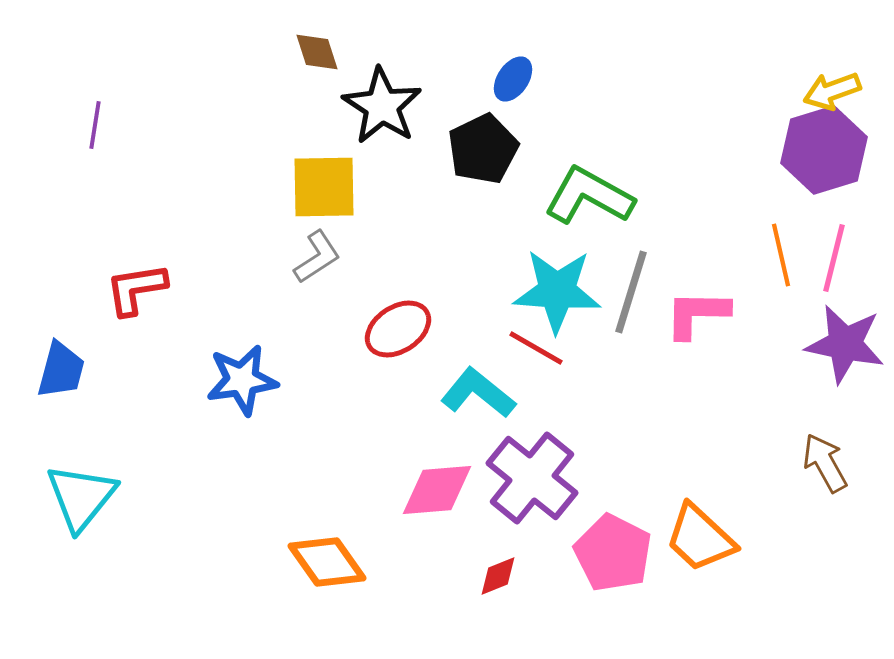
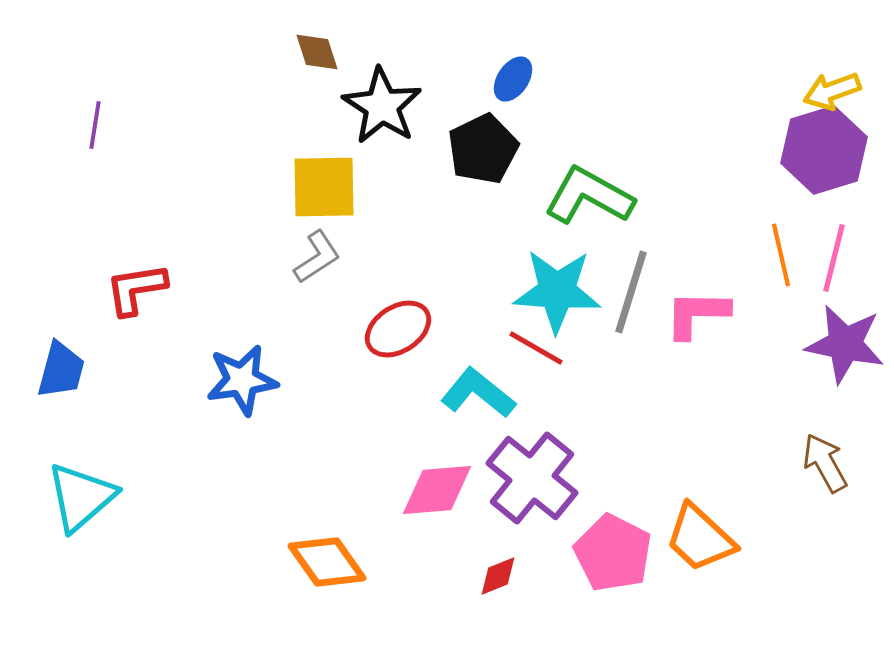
cyan triangle: rotated 10 degrees clockwise
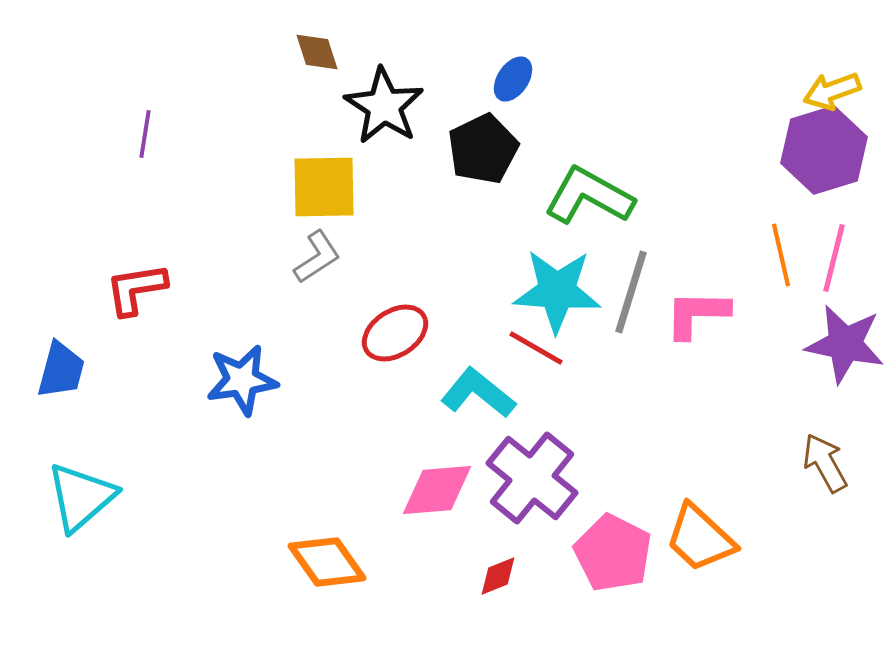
black star: moved 2 px right
purple line: moved 50 px right, 9 px down
red ellipse: moved 3 px left, 4 px down
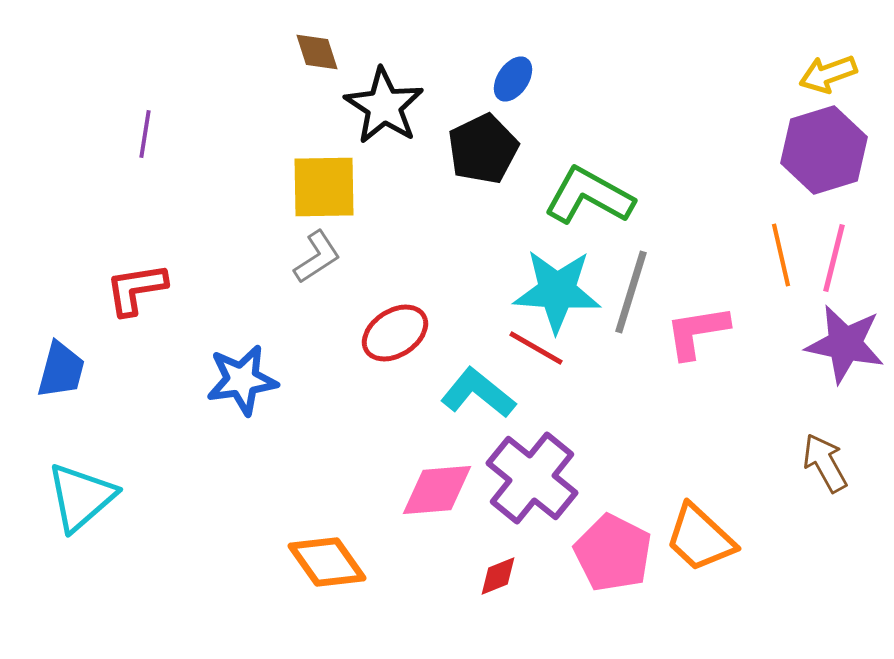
yellow arrow: moved 4 px left, 17 px up
pink L-shape: moved 18 px down; rotated 10 degrees counterclockwise
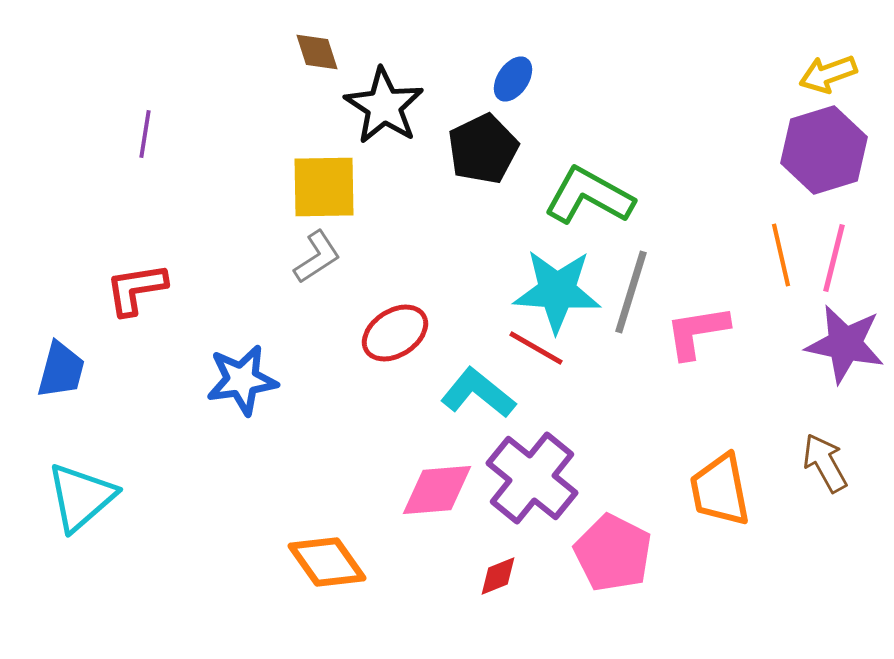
orange trapezoid: moved 20 px right, 48 px up; rotated 36 degrees clockwise
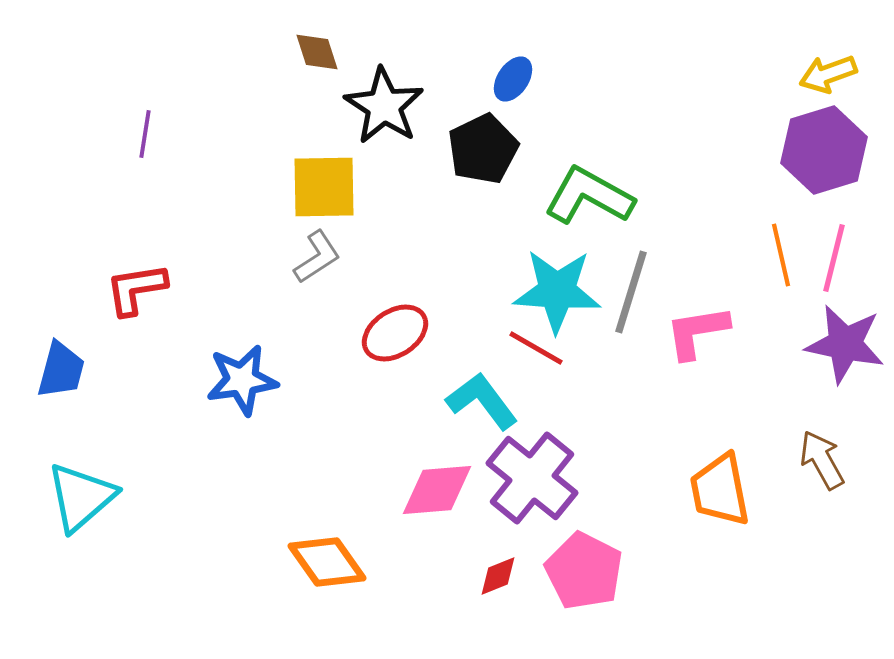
cyan L-shape: moved 4 px right, 8 px down; rotated 14 degrees clockwise
brown arrow: moved 3 px left, 3 px up
pink pentagon: moved 29 px left, 18 px down
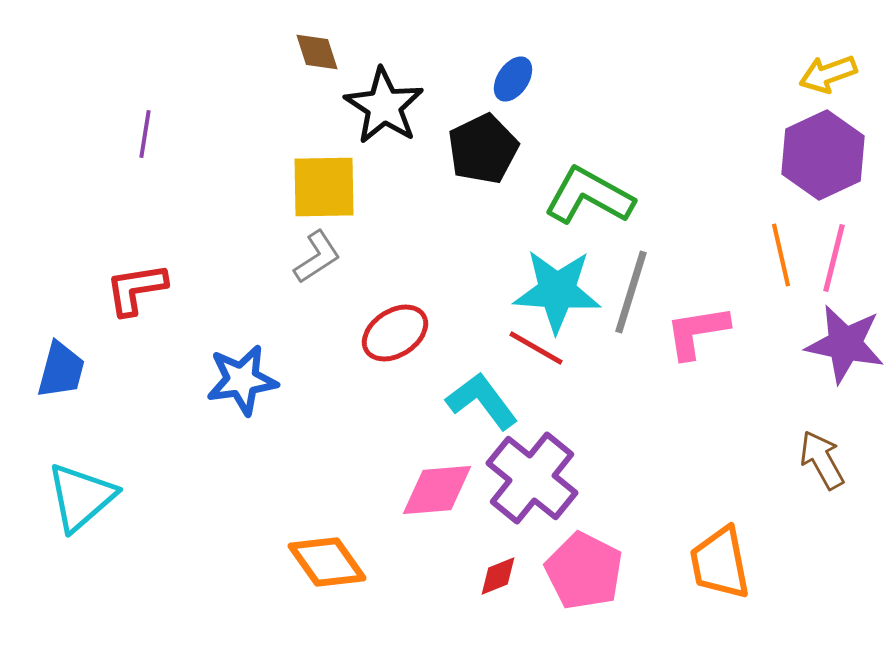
purple hexagon: moved 1 px left, 5 px down; rotated 8 degrees counterclockwise
orange trapezoid: moved 73 px down
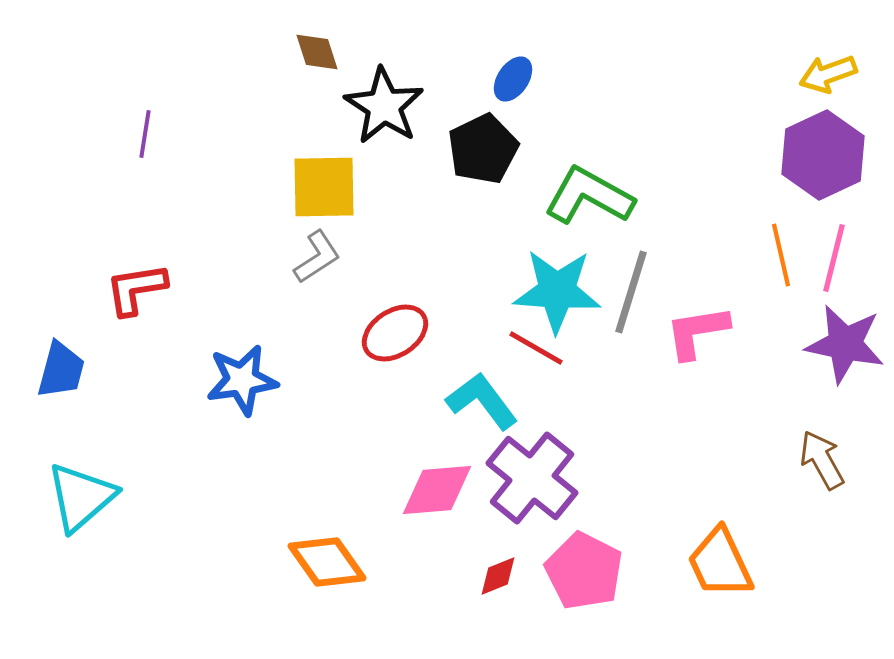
orange trapezoid: rotated 14 degrees counterclockwise
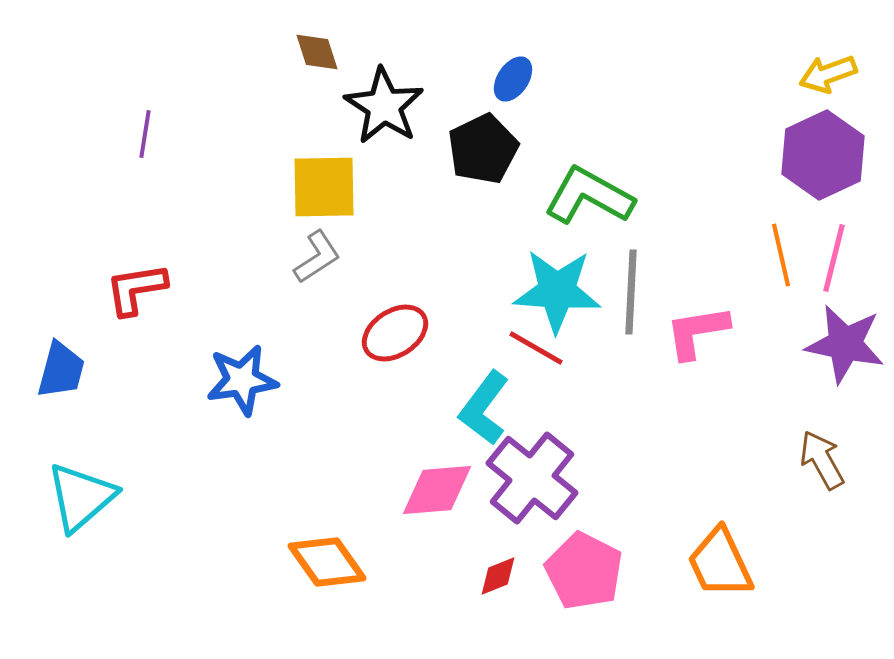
gray line: rotated 14 degrees counterclockwise
cyan L-shape: moved 2 px right, 7 px down; rotated 106 degrees counterclockwise
